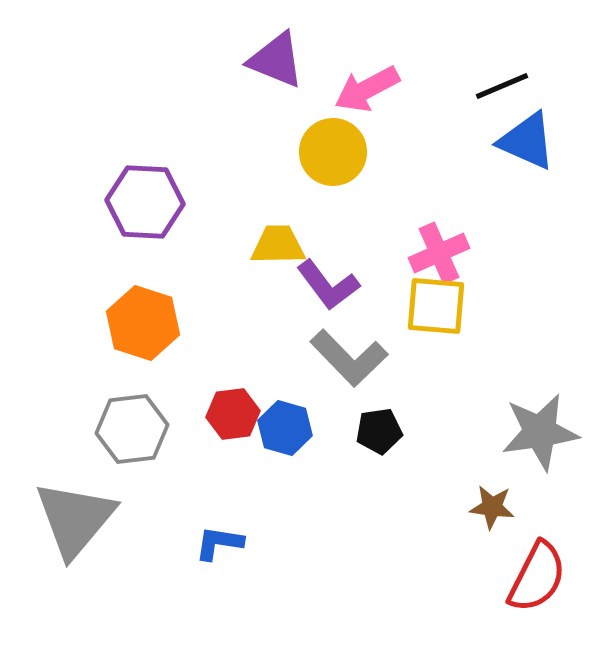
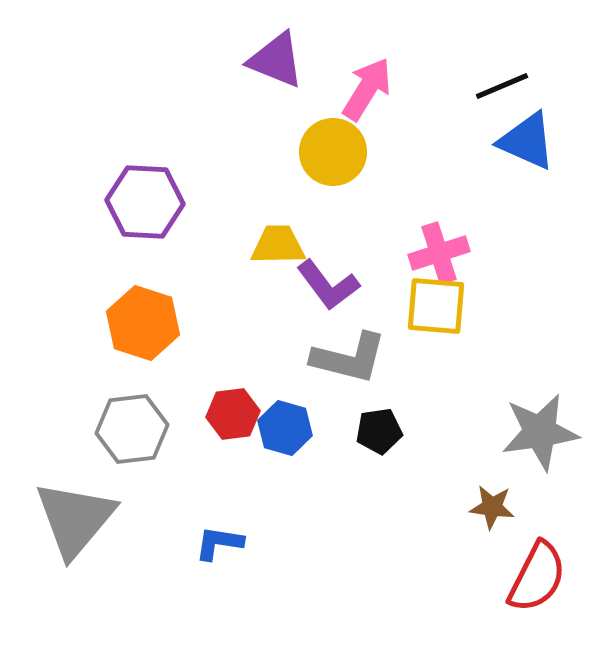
pink arrow: rotated 150 degrees clockwise
pink cross: rotated 6 degrees clockwise
gray L-shape: rotated 32 degrees counterclockwise
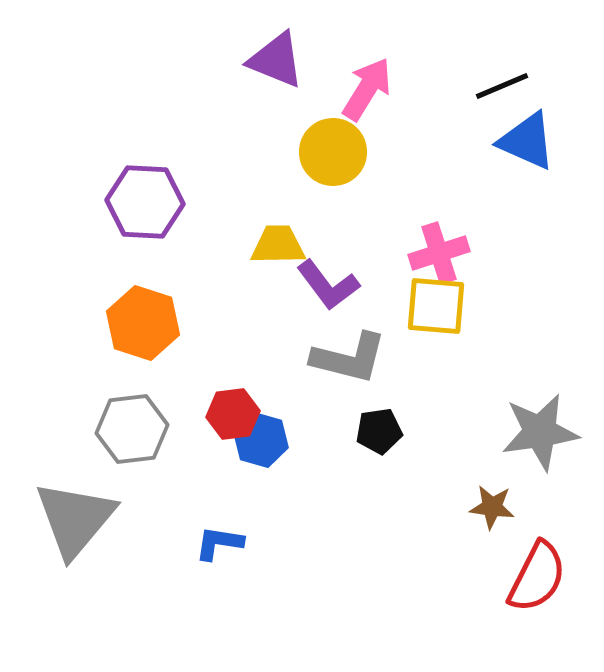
blue hexagon: moved 24 px left, 12 px down
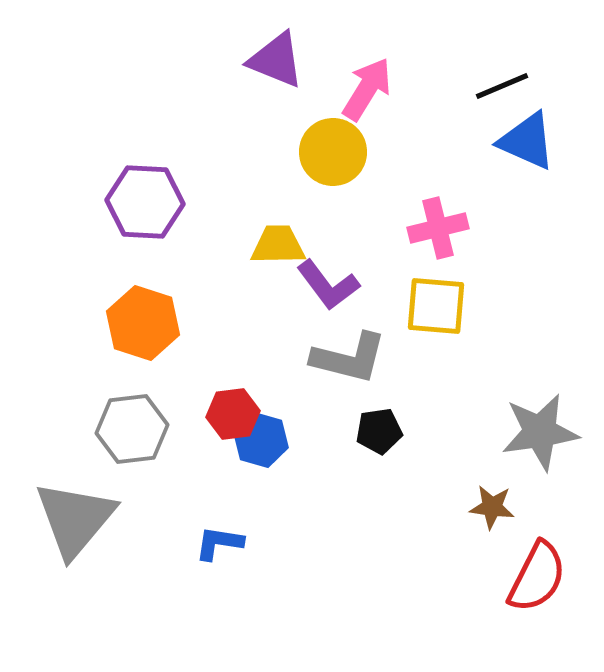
pink cross: moved 1 px left, 25 px up; rotated 4 degrees clockwise
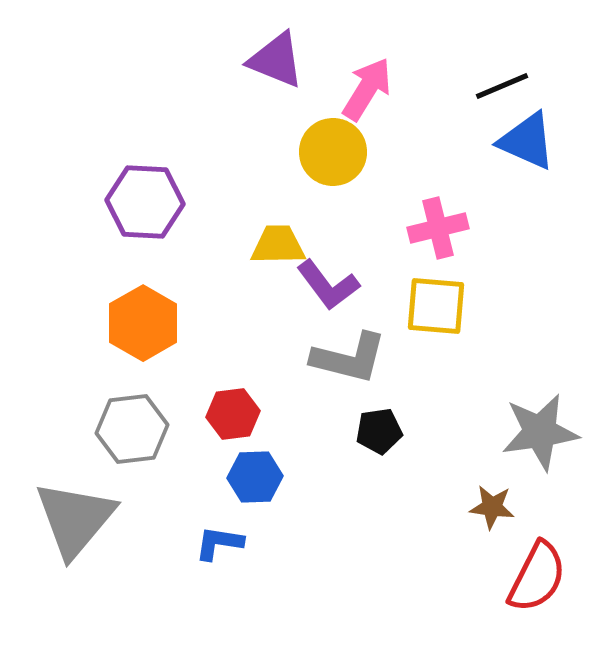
orange hexagon: rotated 12 degrees clockwise
blue hexagon: moved 6 px left, 37 px down; rotated 18 degrees counterclockwise
